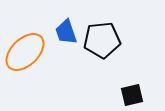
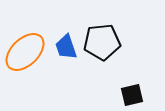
blue trapezoid: moved 15 px down
black pentagon: moved 2 px down
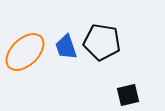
black pentagon: rotated 15 degrees clockwise
black square: moved 4 px left
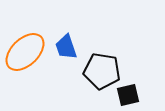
black pentagon: moved 29 px down
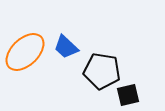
blue trapezoid: rotated 28 degrees counterclockwise
